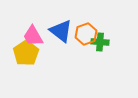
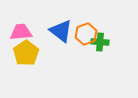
pink trapezoid: moved 12 px left, 4 px up; rotated 115 degrees clockwise
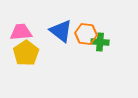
orange hexagon: rotated 25 degrees clockwise
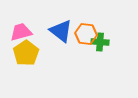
pink trapezoid: rotated 10 degrees counterclockwise
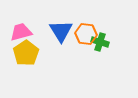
blue triangle: rotated 20 degrees clockwise
green cross: rotated 12 degrees clockwise
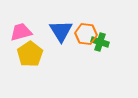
yellow pentagon: moved 4 px right, 1 px down
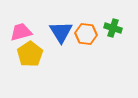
blue triangle: moved 1 px down
green cross: moved 13 px right, 14 px up
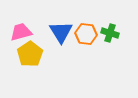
green cross: moved 3 px left, 5 px down
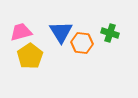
orange hexagon: moved 4 px left, 9 px down
yellow pentagon: moved 2 px down
